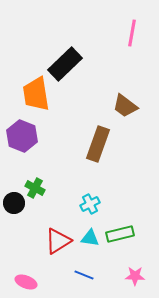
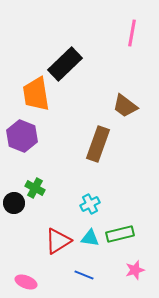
pink star: moved 6 px up; rotated 18 degrees counterclockwise
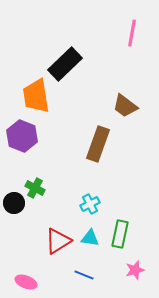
orange trapezoid: moved 2 px down
green rectangle: rotated 64 degrees counterclockwise
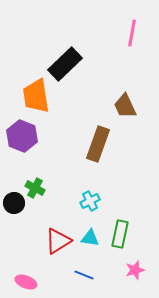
brown trapezoid: rotated 28 degrees clockwise
cyan cross: moved 3 px up
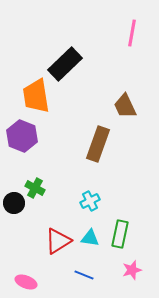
pink star: moved 3 px left
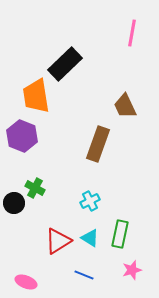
cyan triangle: rotated 24 degrees clockwise
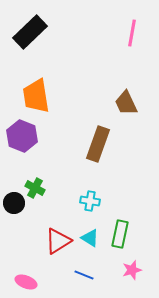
black rectangle: moved 35 px left, 32 px up
brown trapezoid: moved 1 px right, 3 px up
cyan cross: rotated 36 degrees clockwise
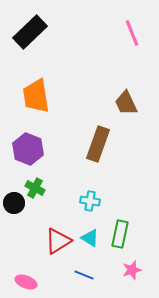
pink line: rotated 32 degrees counterclockwise
purple hexagon: moved 6 px right, 13 px down
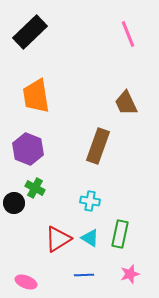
pink line: moved 4 px left, 1 px down
brown rectangle: moved 2 px down
red triangle: moved 2 px up
pink star: moved 2 px left, 4 px down
blue line: rotated 24 degrees counterclockwise
